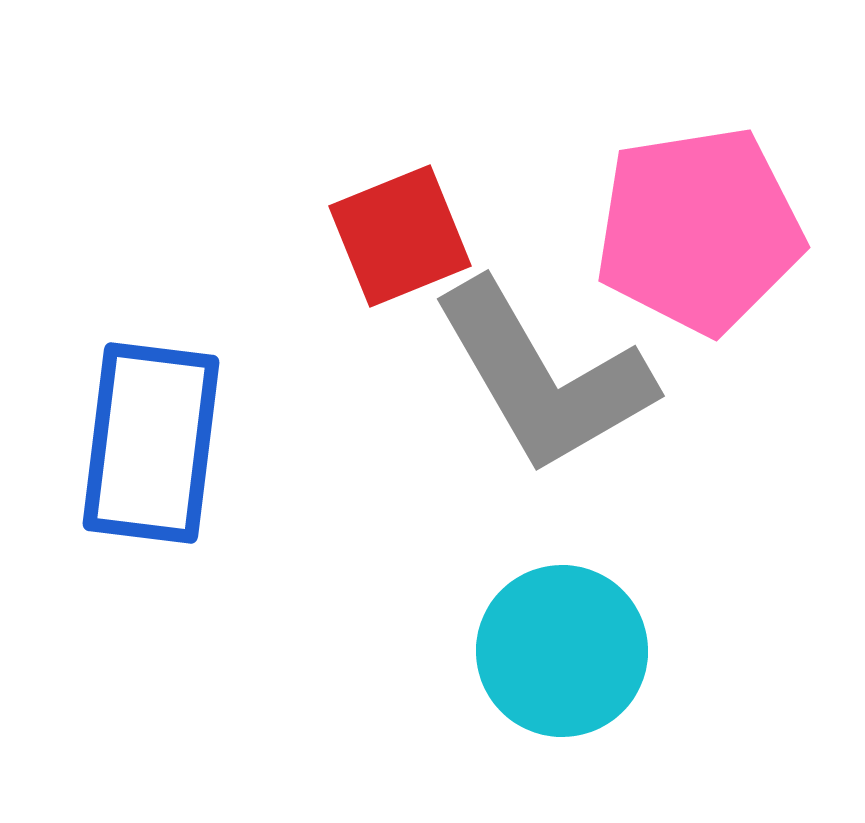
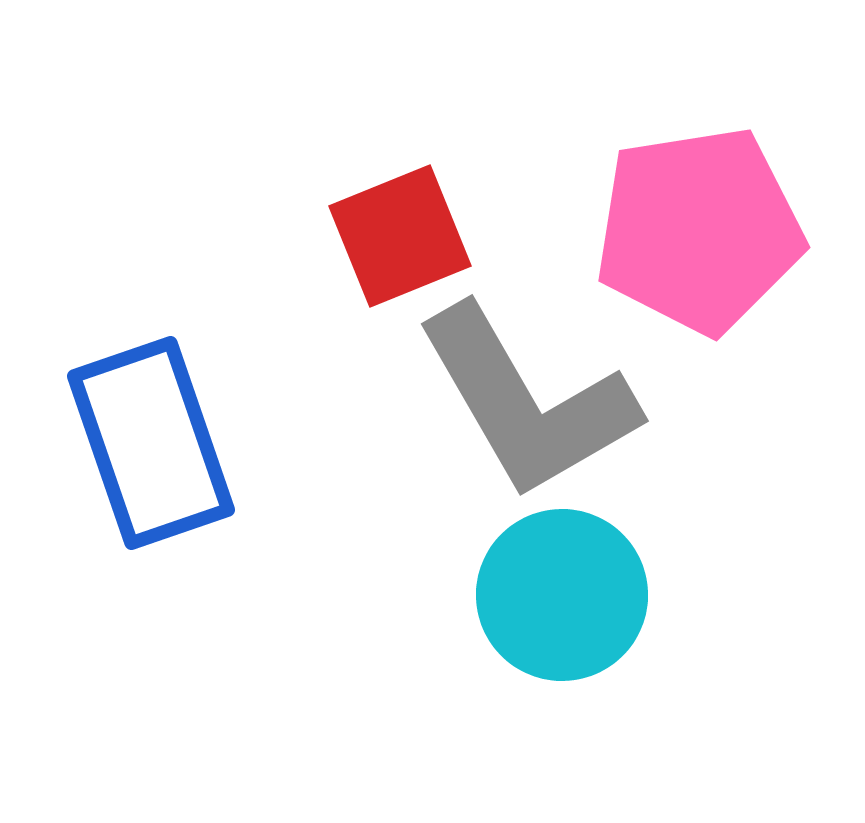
gray L-shape: moved 16 px left, 25 px down
blue rectangle: rotated 26 degrees counterclockwise
cyan circle: moved 56 px up
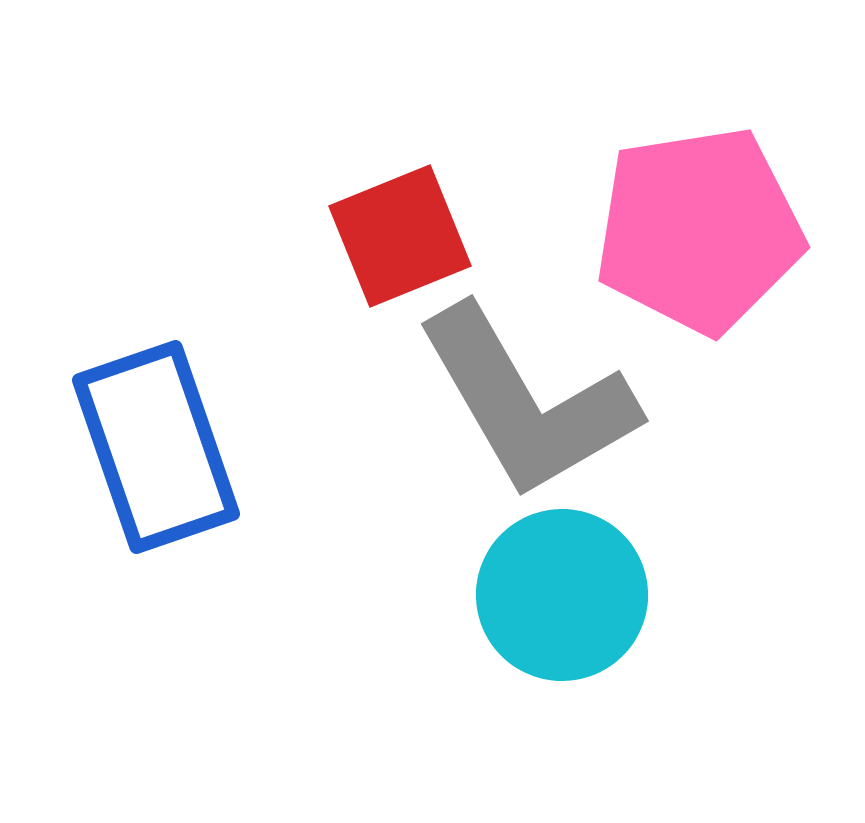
blue rectangle: moved 5 px right, 4 px down
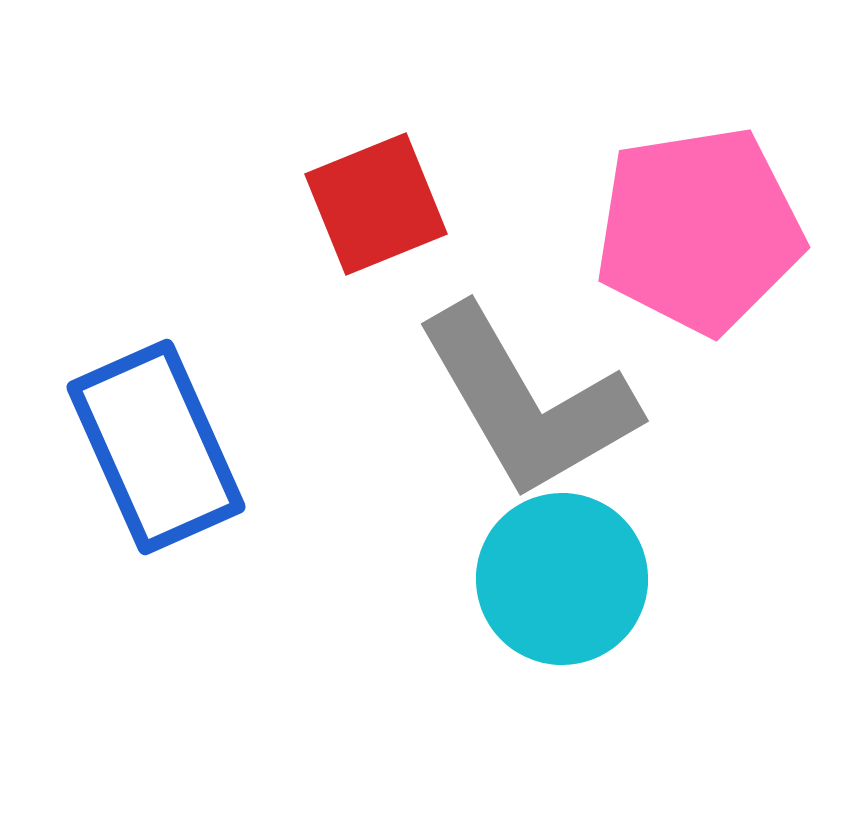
red square: moved 24 px left, 32 px up
blue rectangle: rotated 5 degrees counterclockwise
cyan circle: moved 16 px up
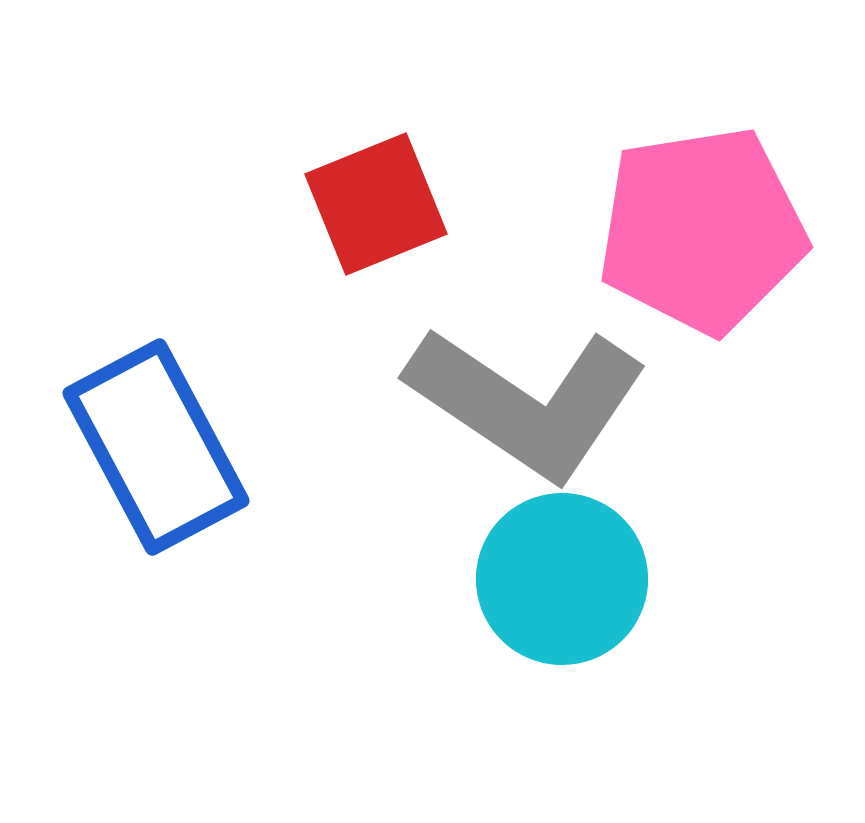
pink pentagon: moved 3 px right
gray L-shape: rotated 26 degrees counterclockwise
blue rectangle: rotated 4 degrees counterclockwise
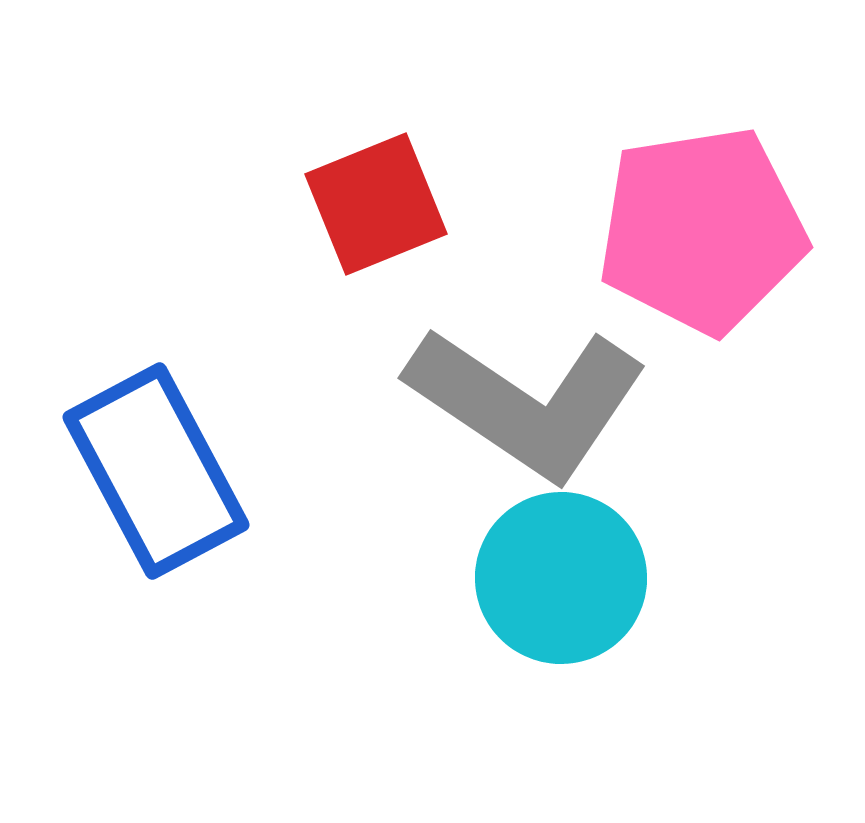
blue rectangle: moved 24 px down
cyan circle: moved 1 px left, 1 px up
